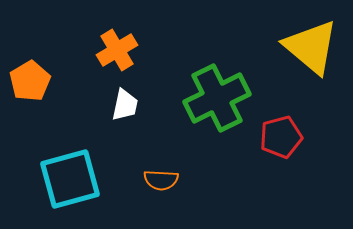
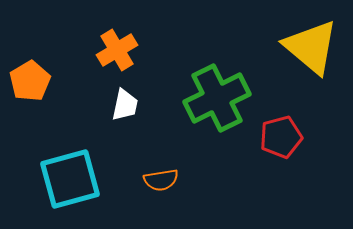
orange semicircle: rotated 12 degrees counterclockwise
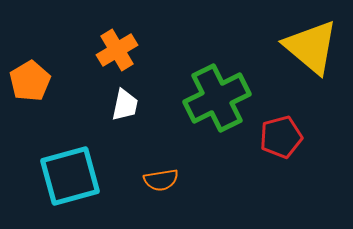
cyan square: moved 3 px up
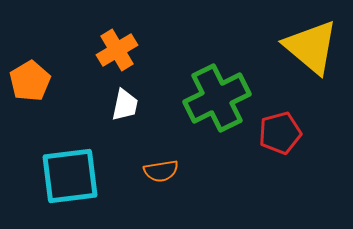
red pentagon: moved 1 px left, 4 px up
cyan square: rotated 8 degrees clockwise
orange semicircle: moved 9 px up
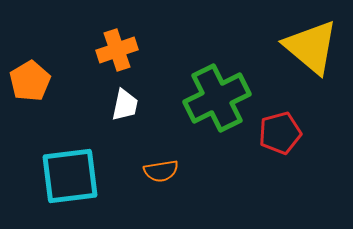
orange cross: rotated 12 degrees clockwise
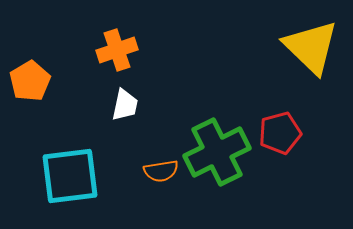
yellow triangle: rotated 4 degrees clockwise
green cross: moved 54 px down
